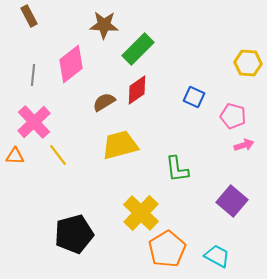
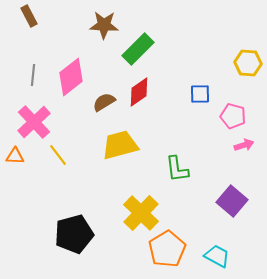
pink diamond: moved 13 px down
red diamond: moved 2 px right, 2 px down
blue square: moved 6 px right, 3 px up; rotated 25 degrees counterclockwise
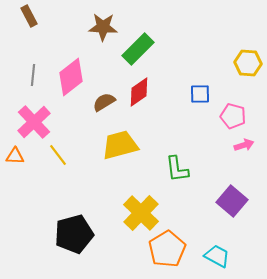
brown star: moved 1 px left, 2 px down
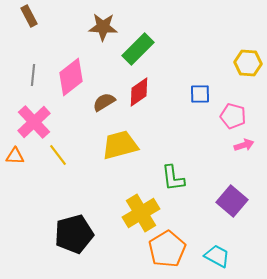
green L-shape: moved 4 px left, 9 px down
yellow cross: rotated 15 degrees clockwise
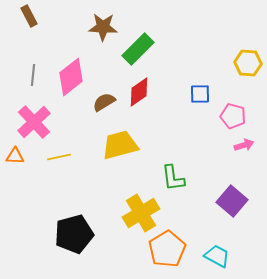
yellow line: moved 1 px right, 2 px down; rotated 65 degrees counterclockwise
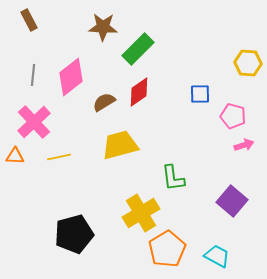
brown rectangle: moved 4 px down
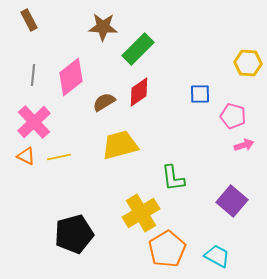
orange triangle: moved 11 px right; rotated 24 degrees clockwise
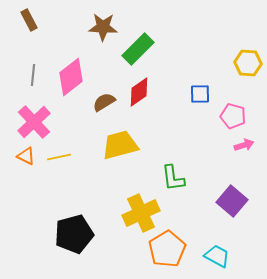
yellow cross: rotated 6 degrees clockwise
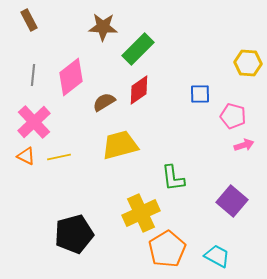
red diamond: moved 2 px up
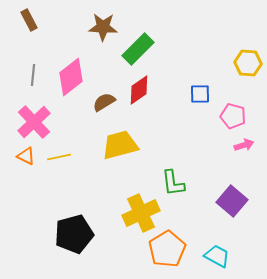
green L-shape: moved 5 px down
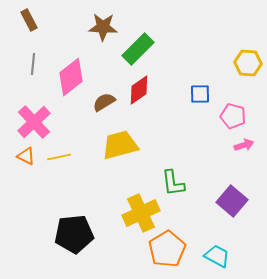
gray line: moved 11 px up
black pentagon: rotated 9 degrees clockwise
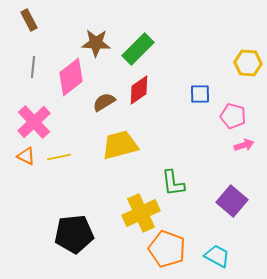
brown star: moved 7 px left, 16 px down
gray line: moved 3 px down
orange pentagon: rotated 21 degrees counterclockwise
